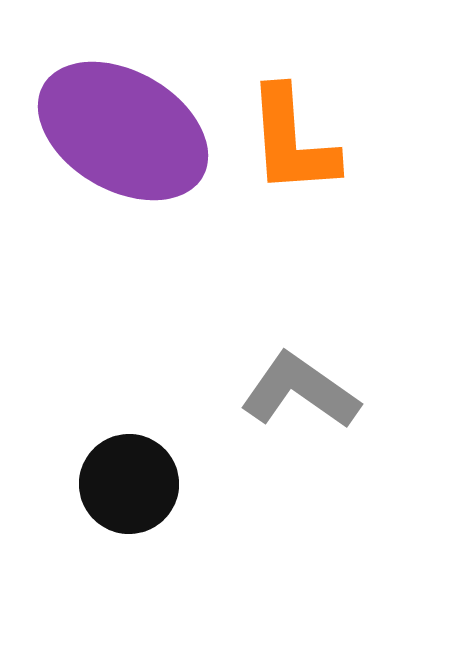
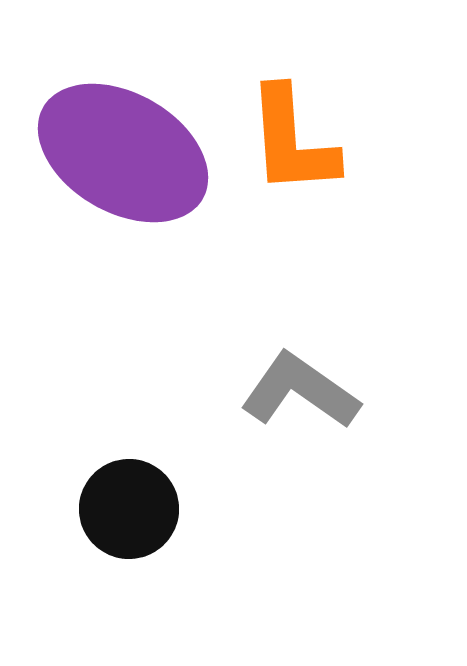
purple ellipse: moved 22 px down
black circle: moved 25 px down
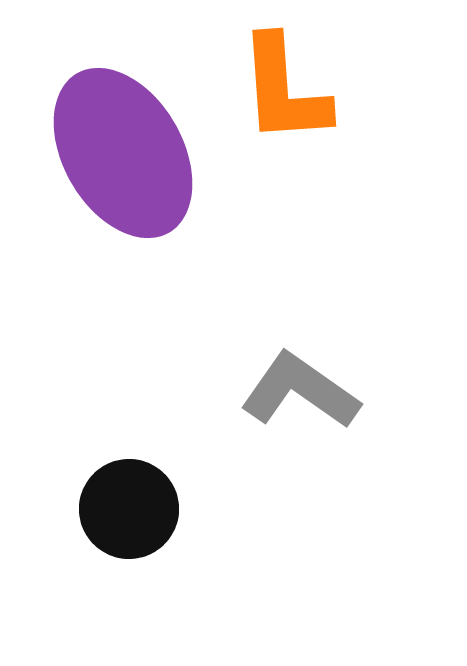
orange L-shape: moved 8 px left, 51 px up
purple ellipse: rotated 30 degrees clockwise
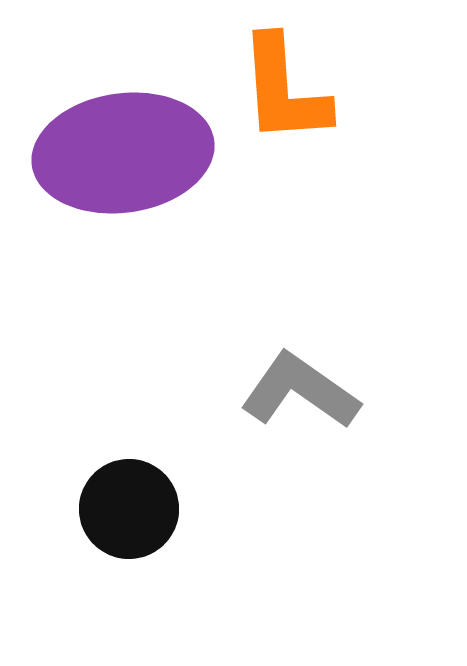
purple ellipse: rotated 68 degrees counterclockwise
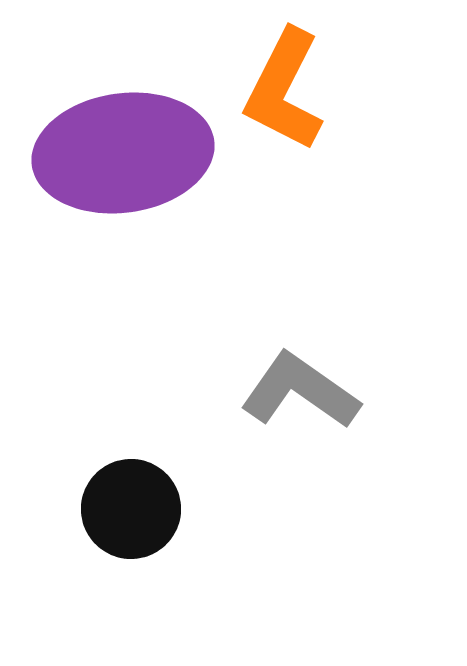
orange L-shape: rotated 31 degrees clockwise
black circle: moved 2 px right
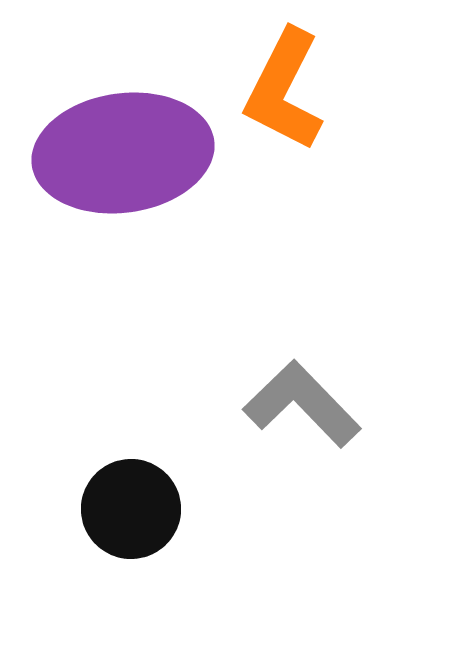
gray L-shape: moved 2 px right, 13 px down; rotated 11 degrees clockwise
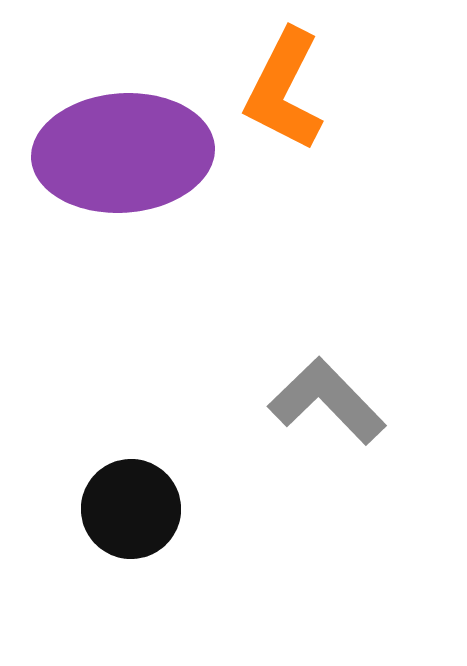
purple ellipse: rotated 4 degrees clockwise
gray L-shape: moved 25 px right, 3 px up
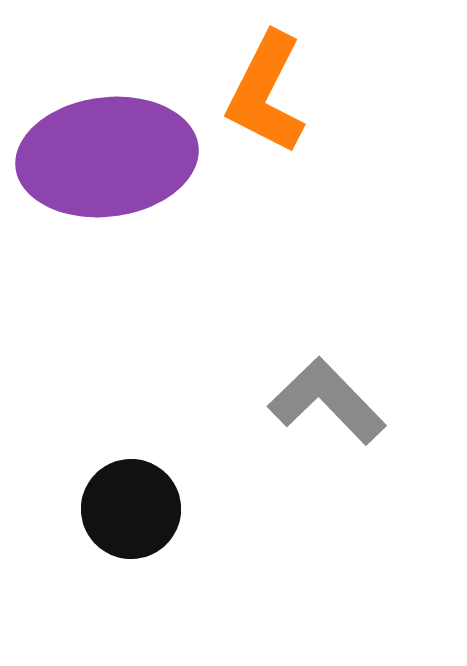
orange L-shape: moved 18 px left, 3 px down
purple ellipse: moved 16 px left, 4 px down; rotated 3 degrees counterclockwise
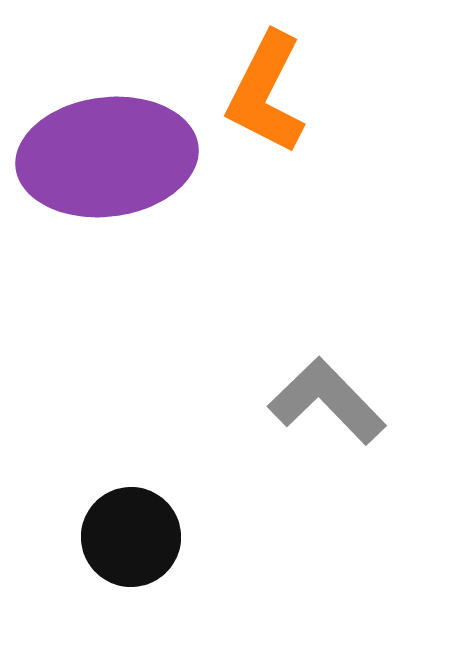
black circle: moved 28 px down
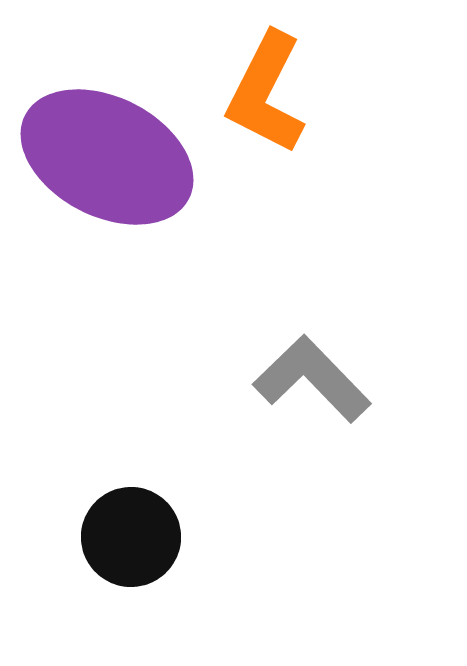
purple ellipse: rotated 34 degrees clockwise
gray L-shape: moved 15 px left, 22 px up
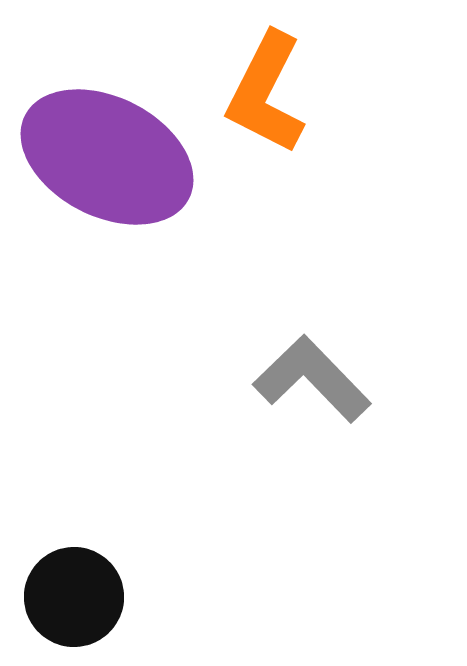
black circle: moved 57 px left, 60 px down
